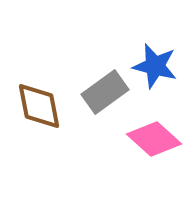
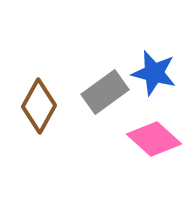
blue star: moved 1 px left, 7 px down
brown diamond: rotated 40 degrees clockwise
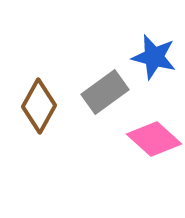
blue star: moved 16 px up
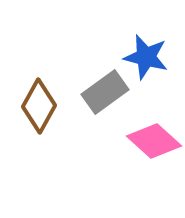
blue star: moved 8 px left
pink diamond: moved 2 px down
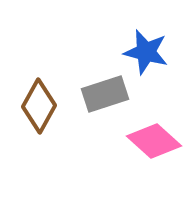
blue star: moved 5 px up
gray rectangle: moved 2 px down; rotated 18 degrees clockwise
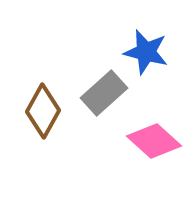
gray rectangle: moved 1 px left, 1 px up; rotated 24 degrees counterclockwise
brown diamond: moved 4 px right, 5 px down
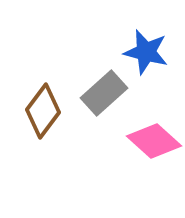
brown diamond: rotated 8 degrees clockwise
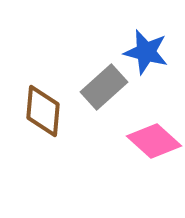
gray rectangle: moved 6 px up
brown diamond: rotated 32 degrees counterclockwise
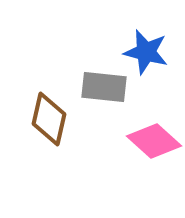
gray rectangle: rotated 48 degrees clockwise
brown diamond: moved 6 px right, 8 px down; rotated 8 degrees clockwise
